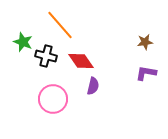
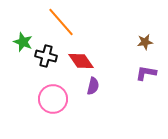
orange line: moved 1 px right, 3 px up
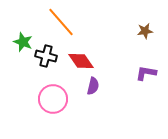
brown star: moved 11 px up
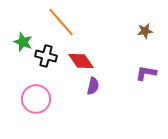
pink circle: moved 17 px left
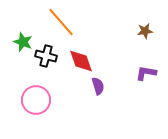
red diamond: rotated 16 degrees clockwise
purple semicircle: moved 5 px right; rotated 30 degrees counterclockwise
pink circle: moved 1 px down
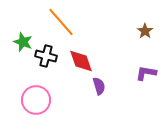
brown star: rotated 28 degrees counterclockwise
purple semicircle: moved 1 px right
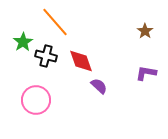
orange line: moved 6 px left
green star: rotated 18 degrees clockwise
purple semicircle: rotated 30 degrees counterclockwise
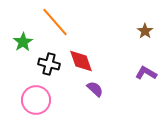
black cross: moved 3 px right, 8 px down
purple L-shape: rotated 20 degrees clockwise
purple semicircle: moved 4 px left, 3 px down
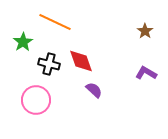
orange line: rotated 24 degrees counterclockwise
purple semicircle: moved 1 px left, 1 px down
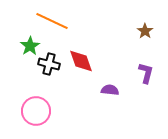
orange line: moved 3 px left, 1 px up
green star: moved 7 px right, 4 px down
purple L-shape: rotated 75 degrees clockwise
purple semicircle: moved 16 px right; rotated 36 degrees counterclockwise
pink circle: moved 11 px down
